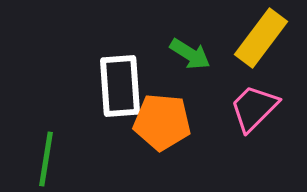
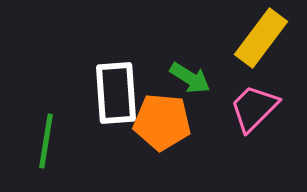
green arrow: moved 24 px down
white rectangle: moved 4 px left, 7 px down
green line: moved 18 px up
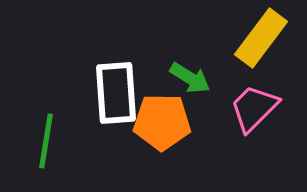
orange pentagon: rotated 4 degrees counterclockwise
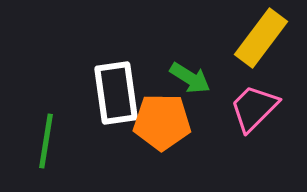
white rectangle: rotated 4 degrees counterclockwise
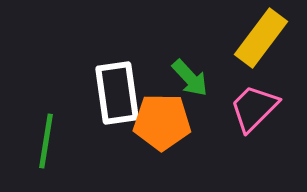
green arrow: rotated 15 degrees clockwise
white rectangle: moved 1 px right
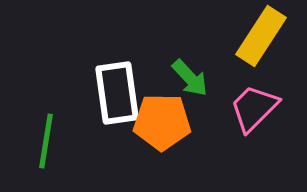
yellow rectangle: moved 2 px up; rotated 4 degrees counterclockwise
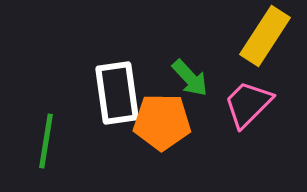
yellow rectangle: moved 4 px right
pink trapezoid: moved 6 px left, 4 px up
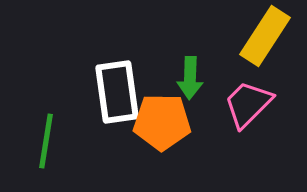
green arrow: rotated 45 degrees clockwise
white rectangle: moved 1 px up
